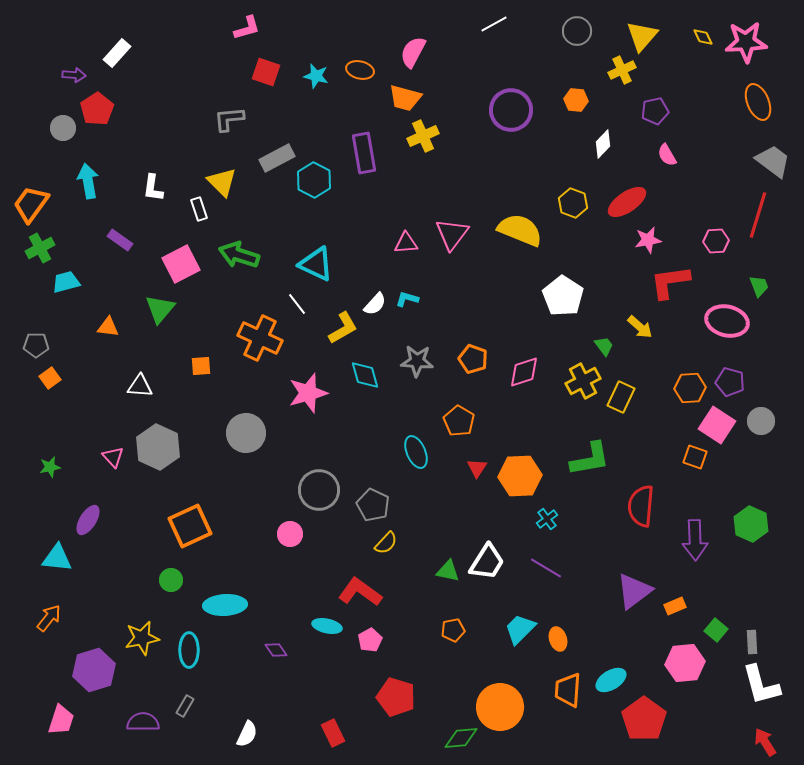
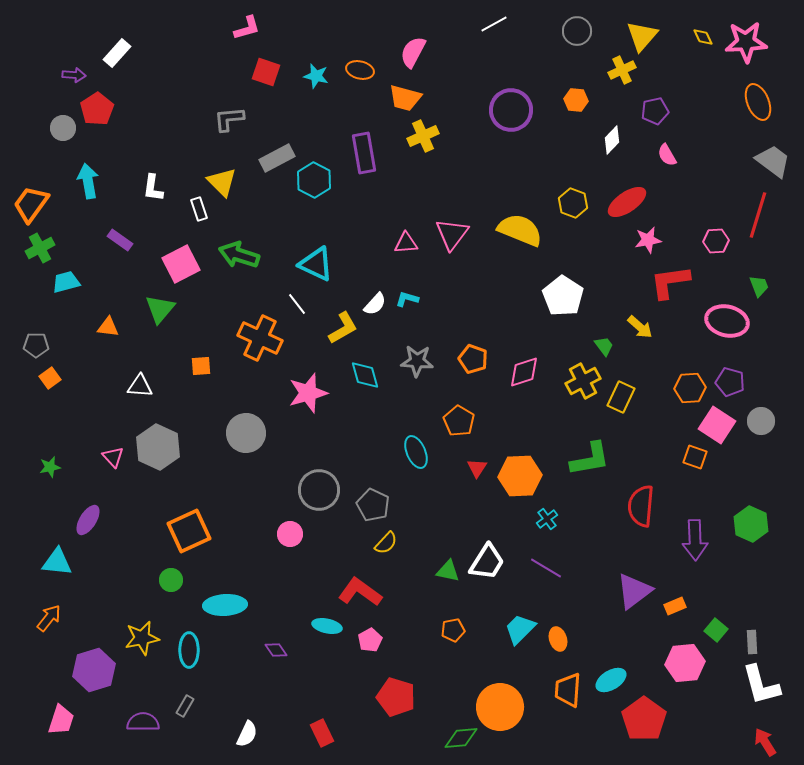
white diamond at (603, 144): moved 9 px right, 4 px up
orange square at (190, 526): moved 1 px left, 5 px down
cyan triangle at (57, 558): moved 4 px down
red rectangle at (333, 733): moved 11 px left
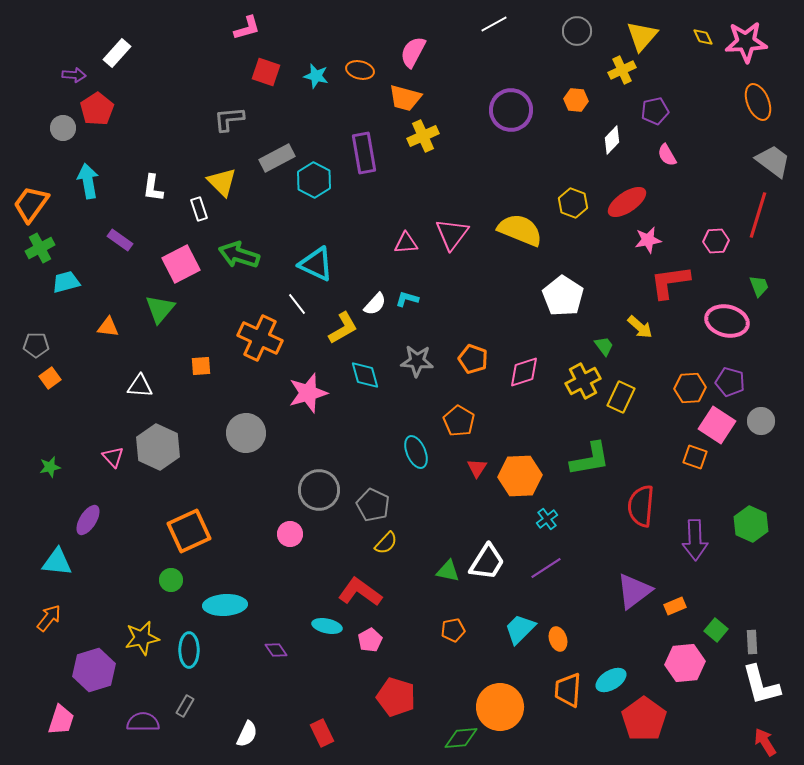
purple line at (546, 568): rotated 64 degrees counterclockwise
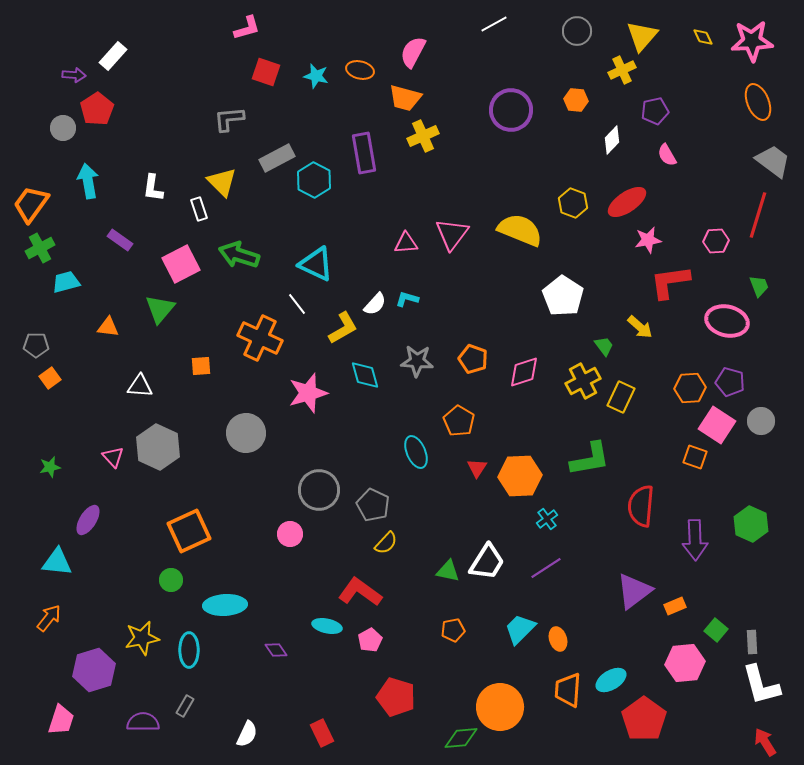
pink star at (746, 42): moved 6 px right, 1 px up
white rectangle at (117, 53): moved 4 px left, 3 px down
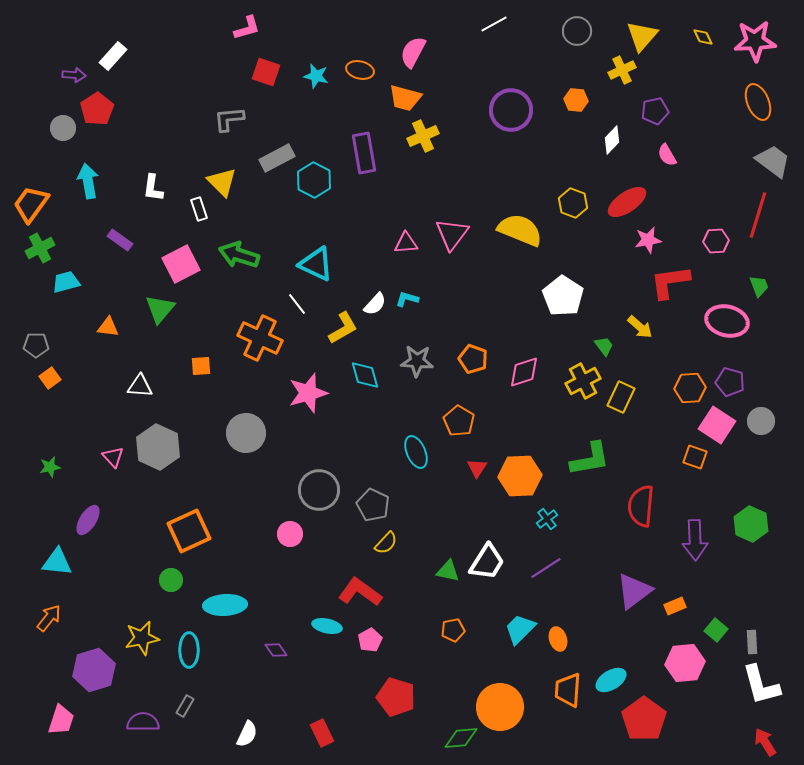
pink star at (752, 41): moved 3 px right
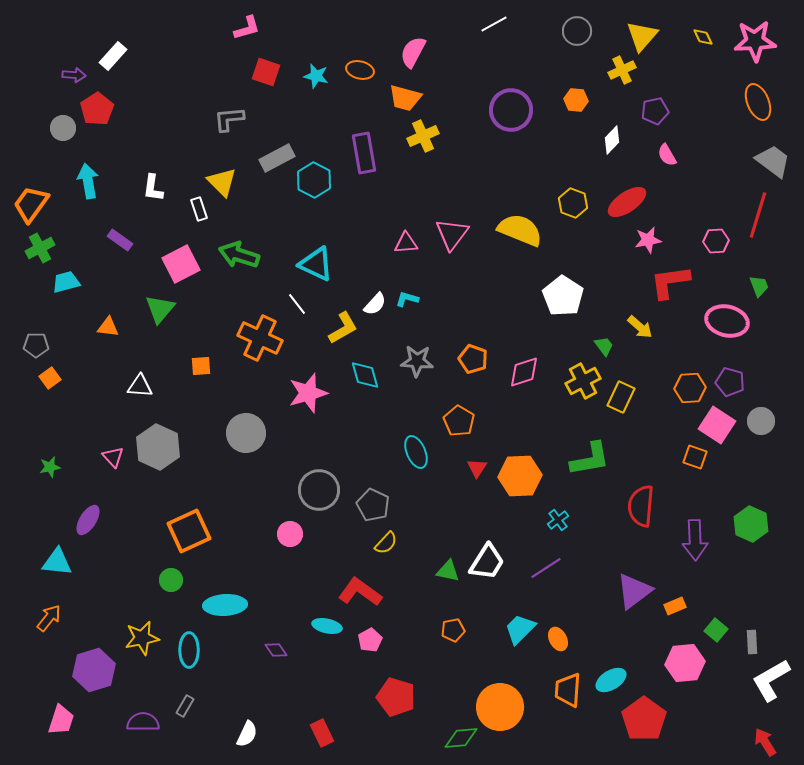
cyan cross at (547, 519): moved 11 px right, 1 px down
orange ellipse at (558, 639): rotated 10 degrees counterclockwise
white L-shape at (761, 685): moved 10 px right, 5 px up; rotated 75 degrees clockwise
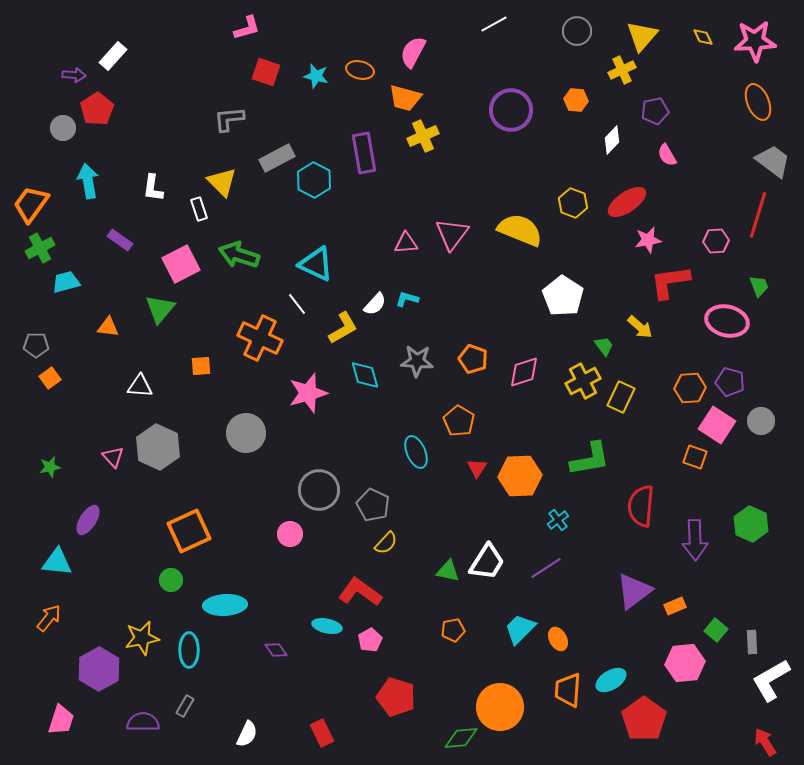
purple hexagon at (94, 670): moved 5 px right, 1 px up; rotated 12 degrees counterclockwise
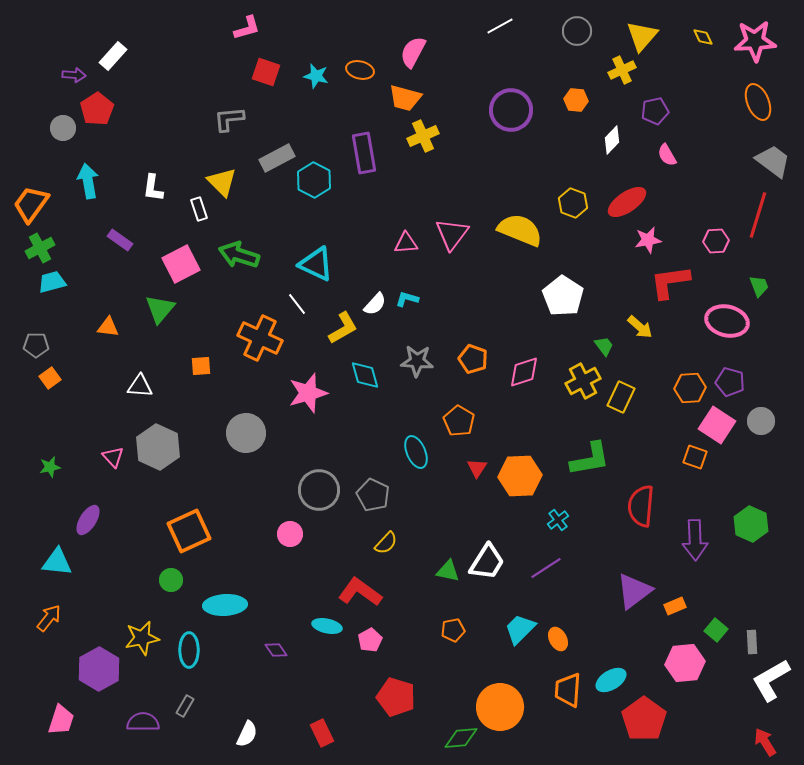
white line at (494, 24): moved 6 px right, 2 px down
cyan trapezoid at (66, 282): moved 14 px left
gray pentagon at (373, 505): moved 10 px up
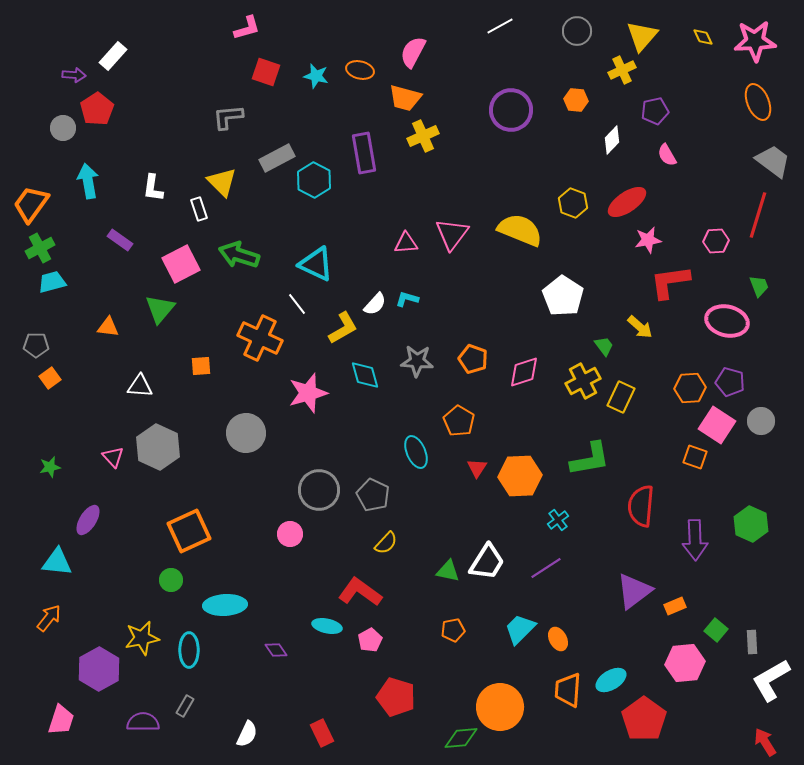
gray L-shape at (229, 119): moved 1 px left, 2 px up
